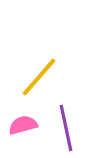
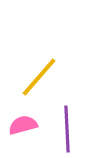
purple line: moved 1 px right, 1 px down; rotated 9 degrees clockwise
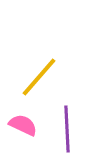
pink semicircle: rotated 40 degrees clockwise
